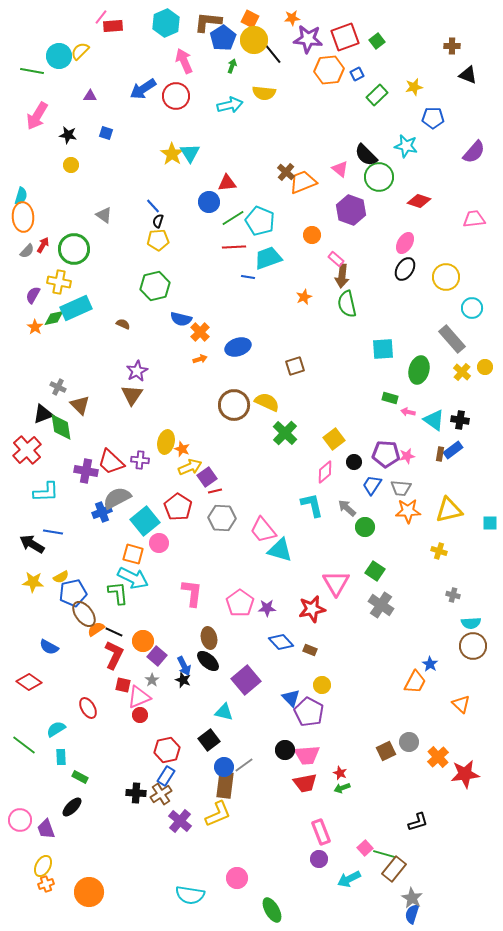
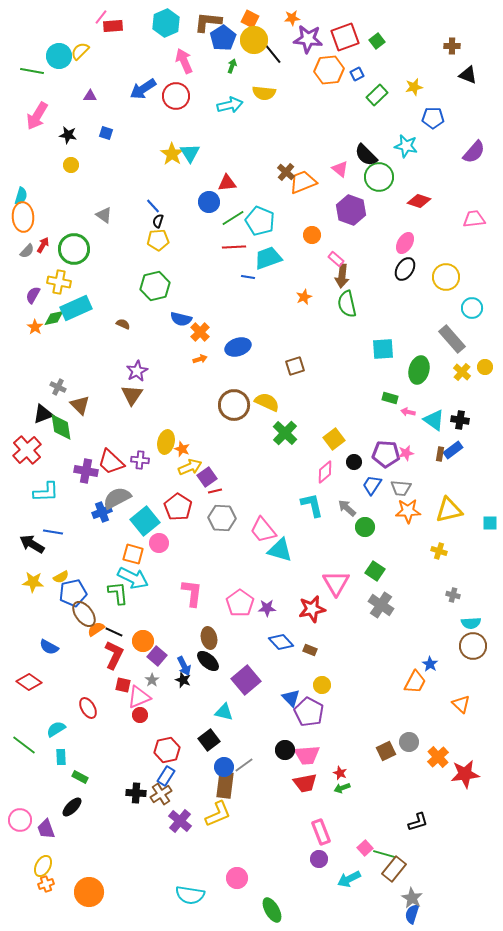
pink star at (407, 456): moved 1 px left, 3 px up
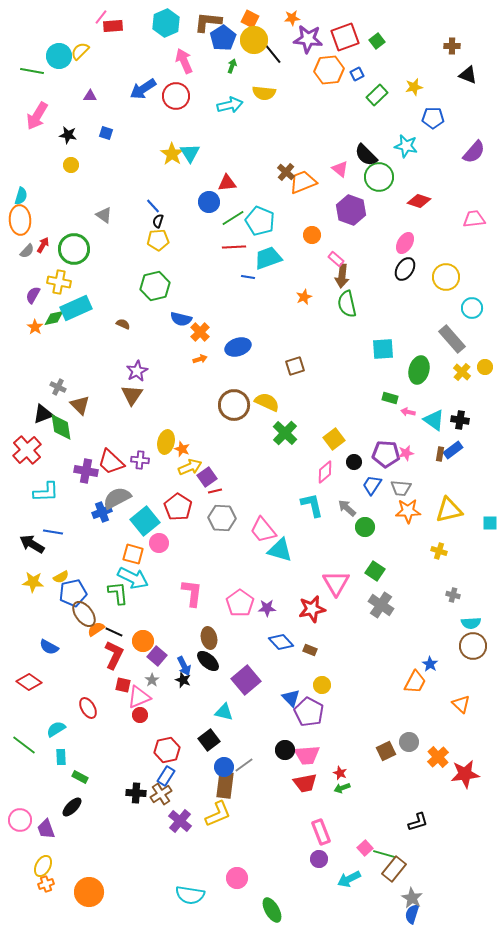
orange ellipse at (23, 217): moved 3 px left, 3 px down
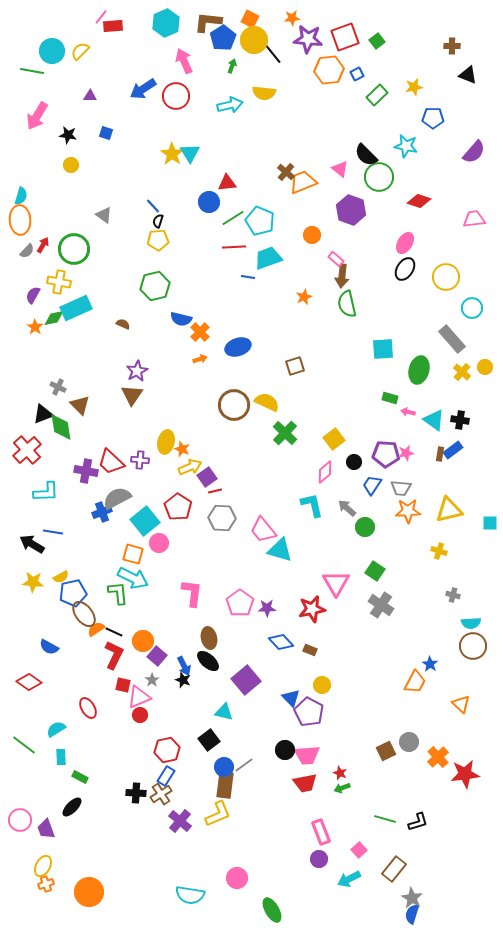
cyan circle at (59, 56): moved 7 px left, 5 px up
pink square at (365, 848): moved 6 px left, 2 px down
green line at (384, 854): moved 1 px right, 35 px up
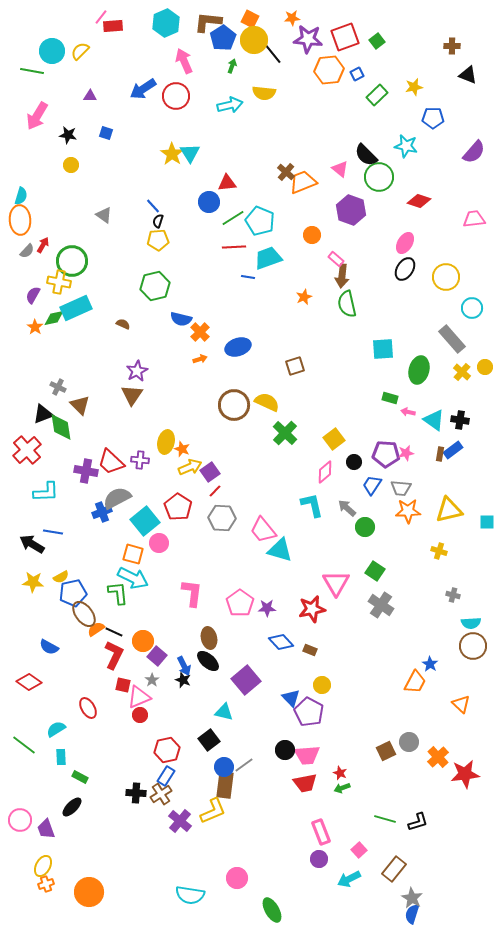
green circle at (74, 249): moved 2 px left, 12 px down
purple square at (207, 477): moved 3 px right, 5 px up
red line at (215, 491): rotated 32 degrees counterclockwise
cyan square at (490, 523): moved 3 px left, 1 px up
yellow L-shape at (218, 814): moved 5 px left, 3 px up
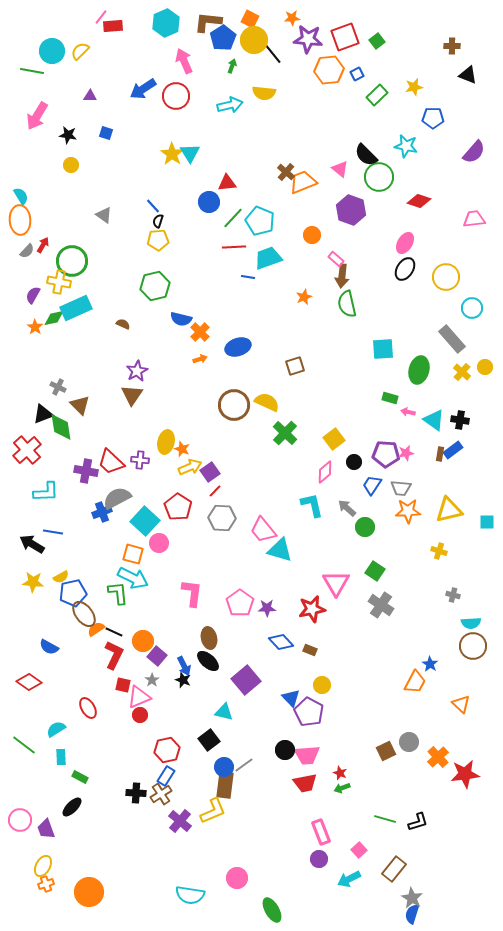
cyan semicircle at (21, 196): rotated 48 degrees counterclockwise
green line at (233, 218): rotated 15 degrees counterclockwise
cyan square at (145, 521): rotated 8 degrees counterclockwise
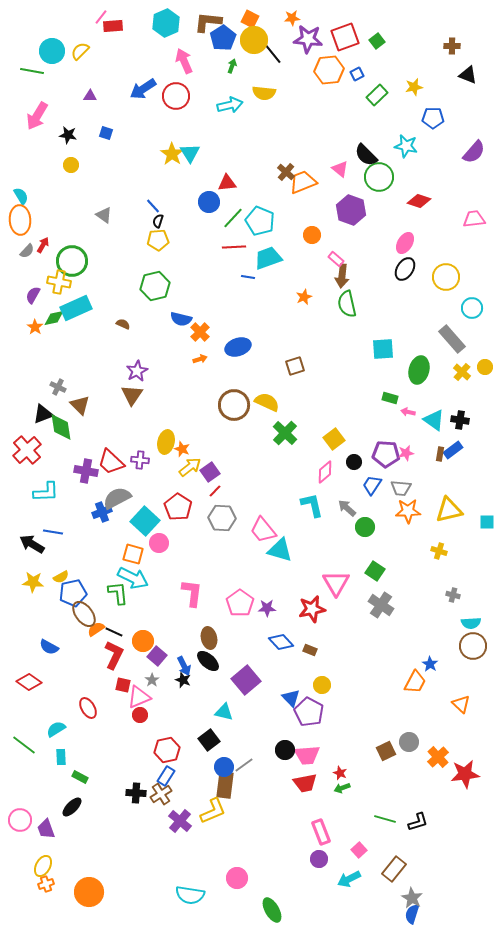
yellow arrow at (190, 467): rotated 15 degrees counterclockwise
